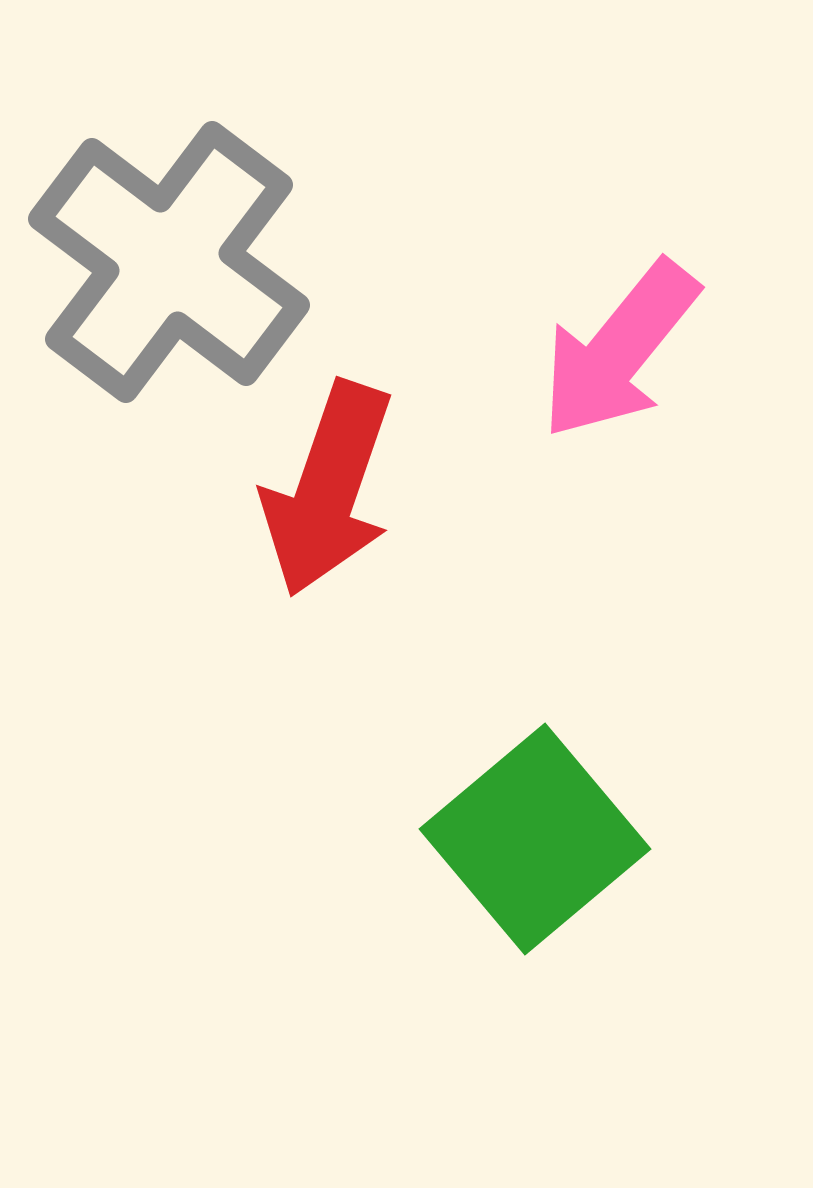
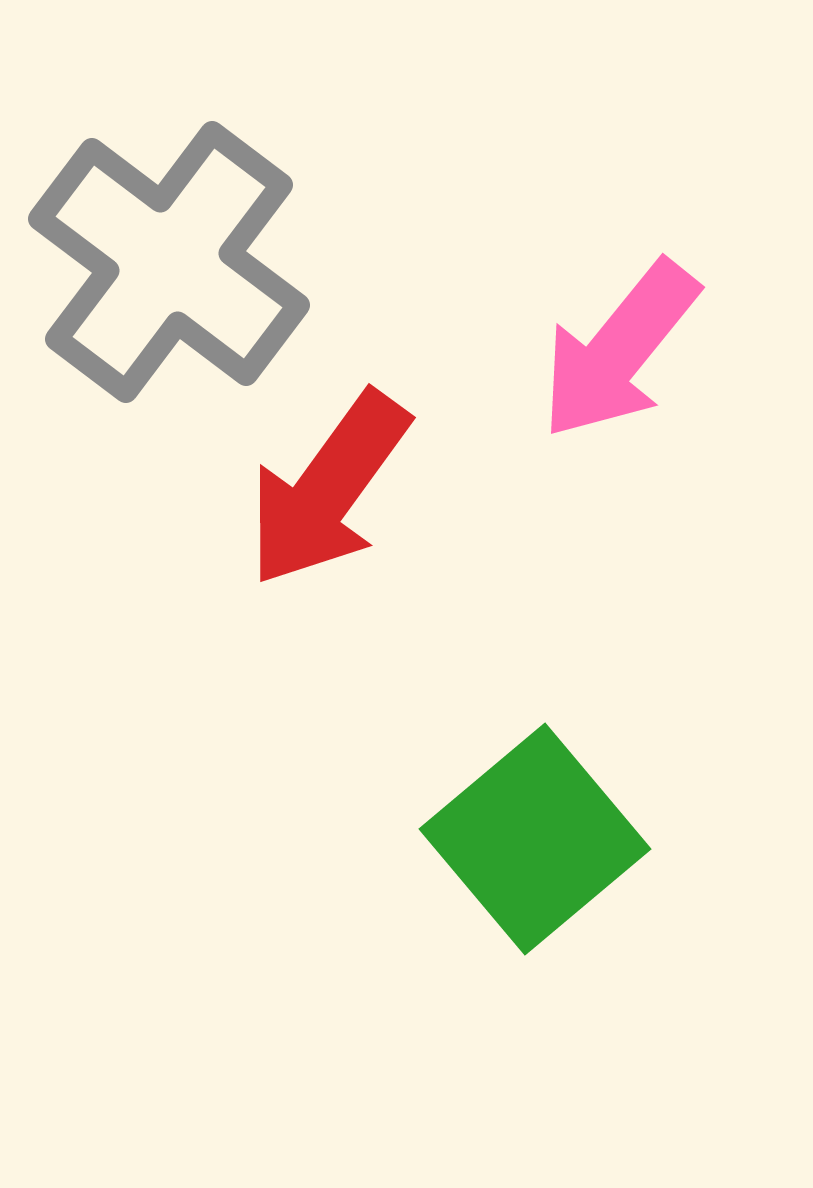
red arrow: rotated 17 degrees clockwise
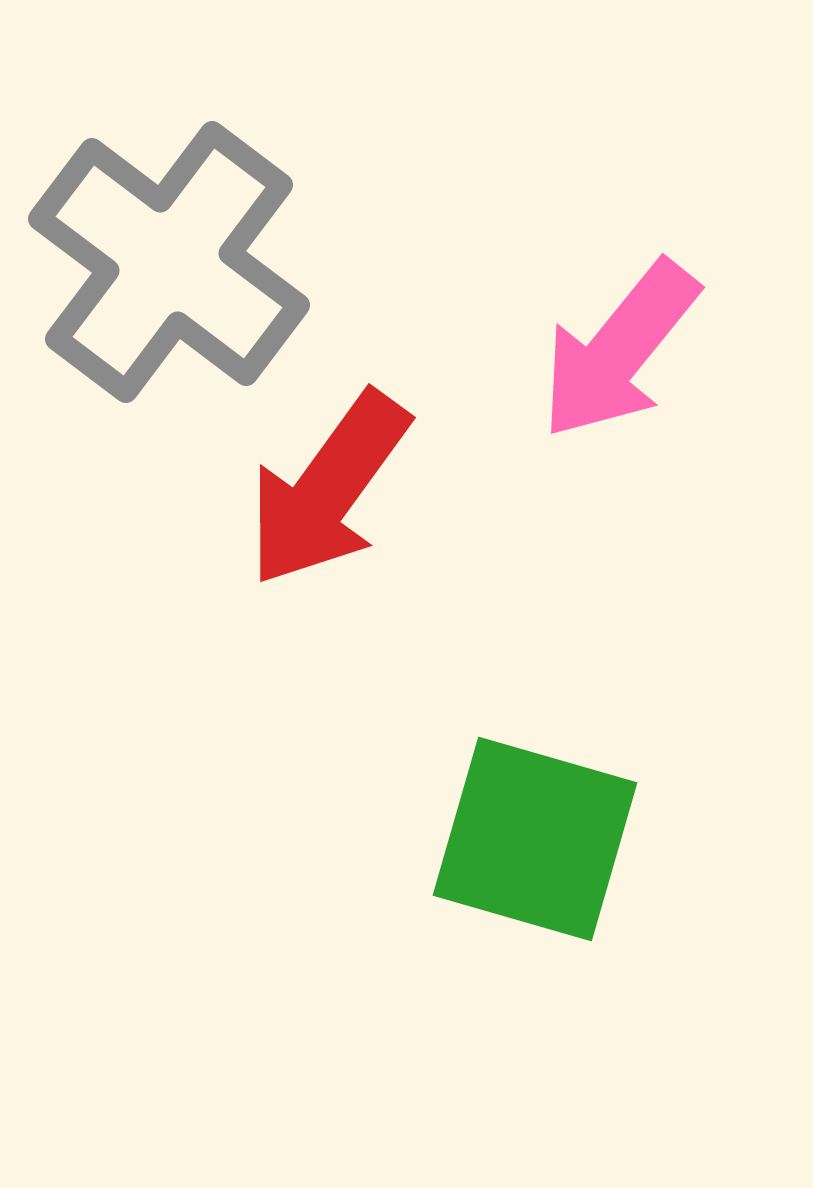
green square: rotated 34 degrees counterclockwise
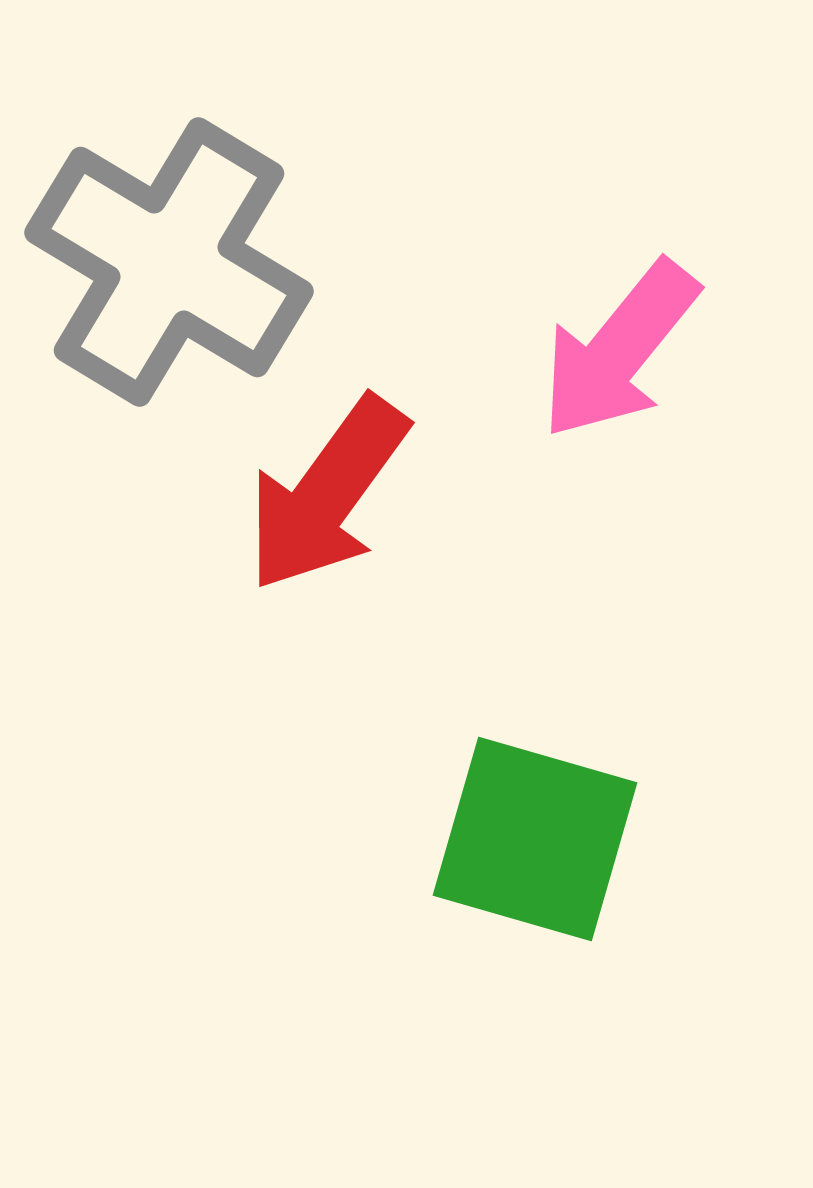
gray cross: rotated 6 degrees counterclockwise
red arrow: moved 1 px left, 5 px down
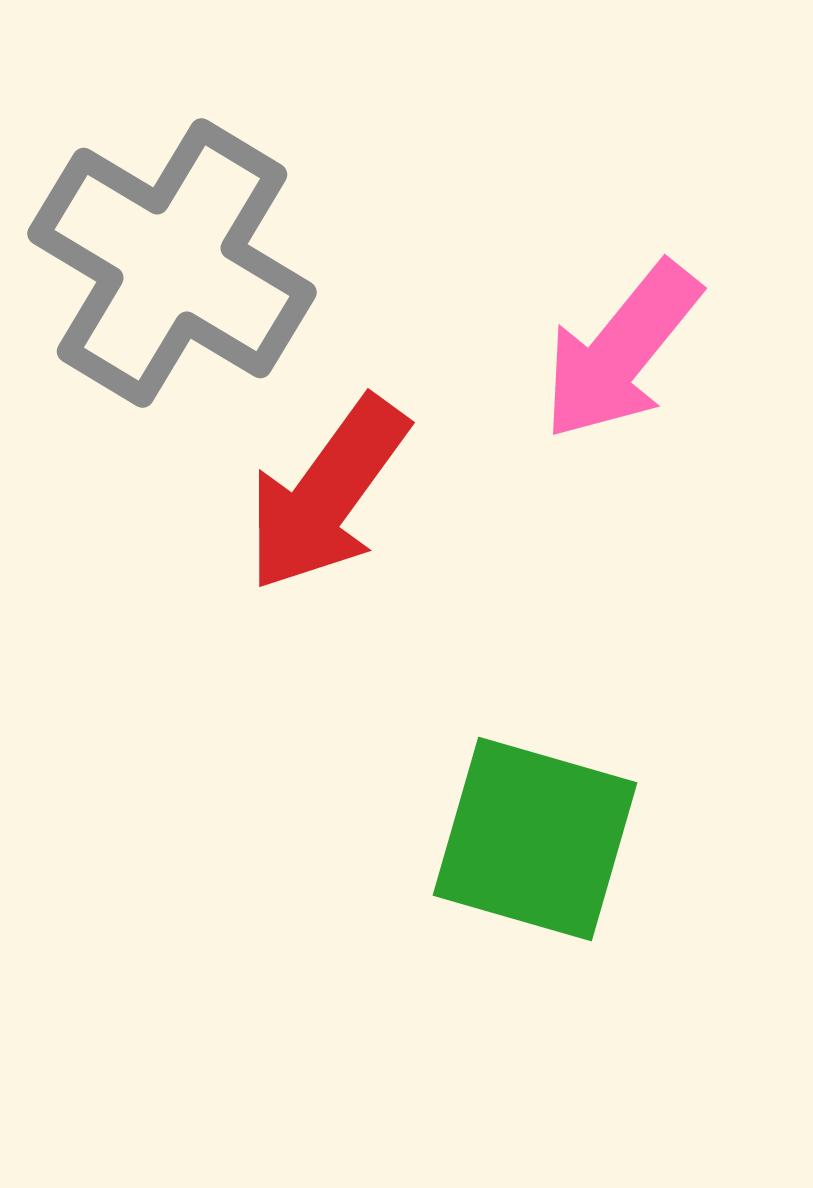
gray cross: moved 3 px right, 1 px down
pink arrow: moved 2 px right, 1 px down
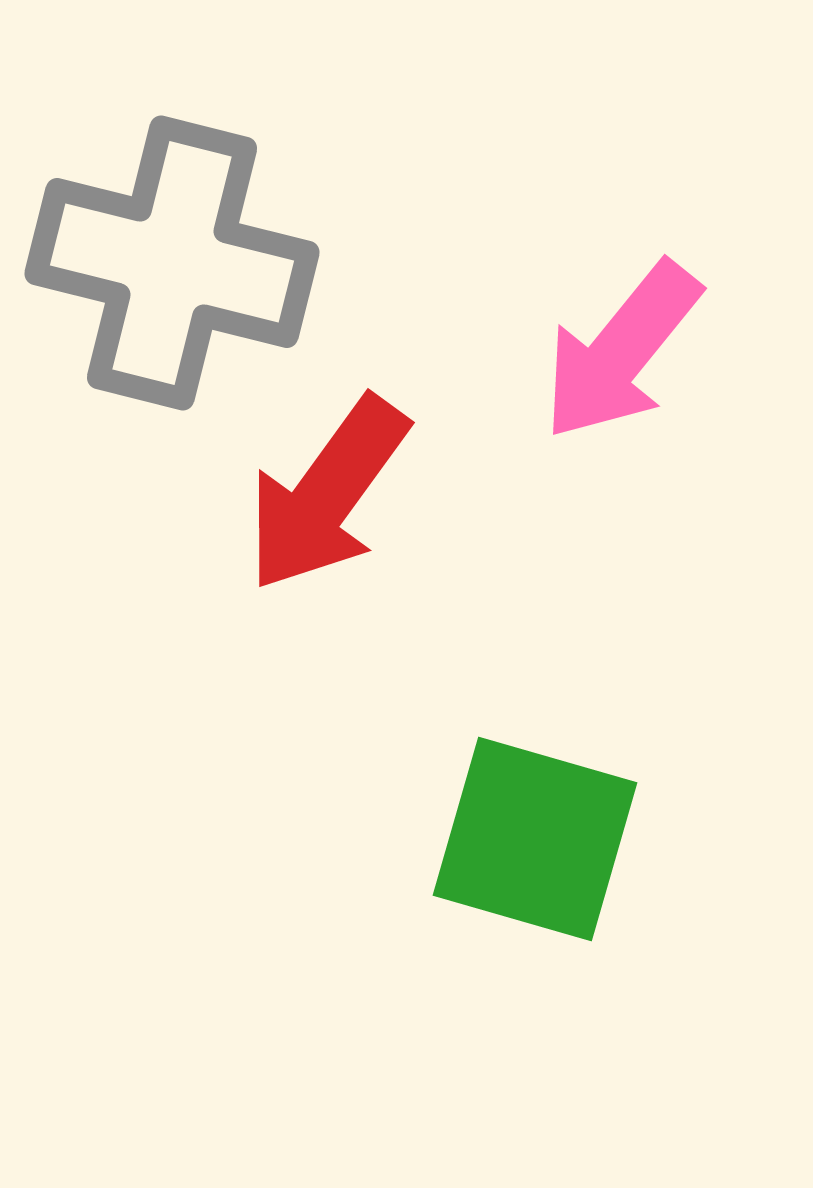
gray cross: rotated 17 degrees counterclockwise
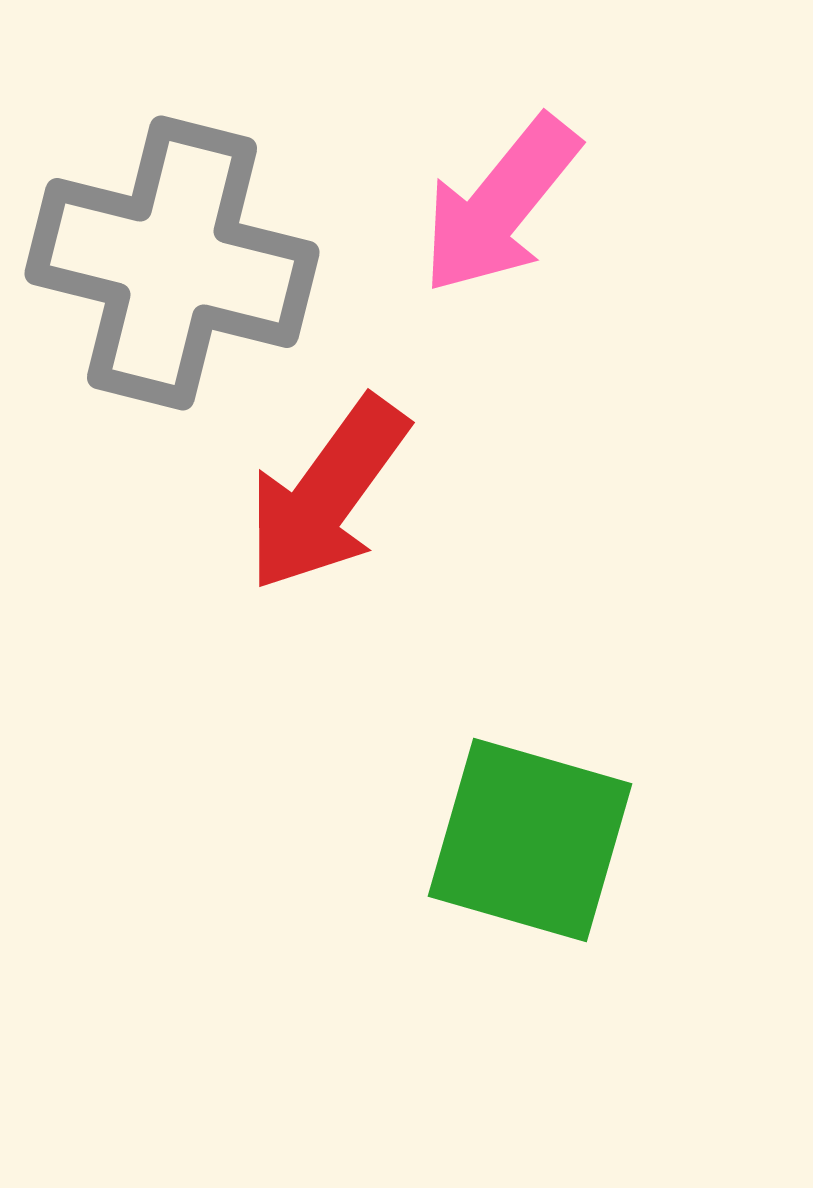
pink arrow: moved 121 px left, 146 px up
green square: moved 5 px left, 1 px down
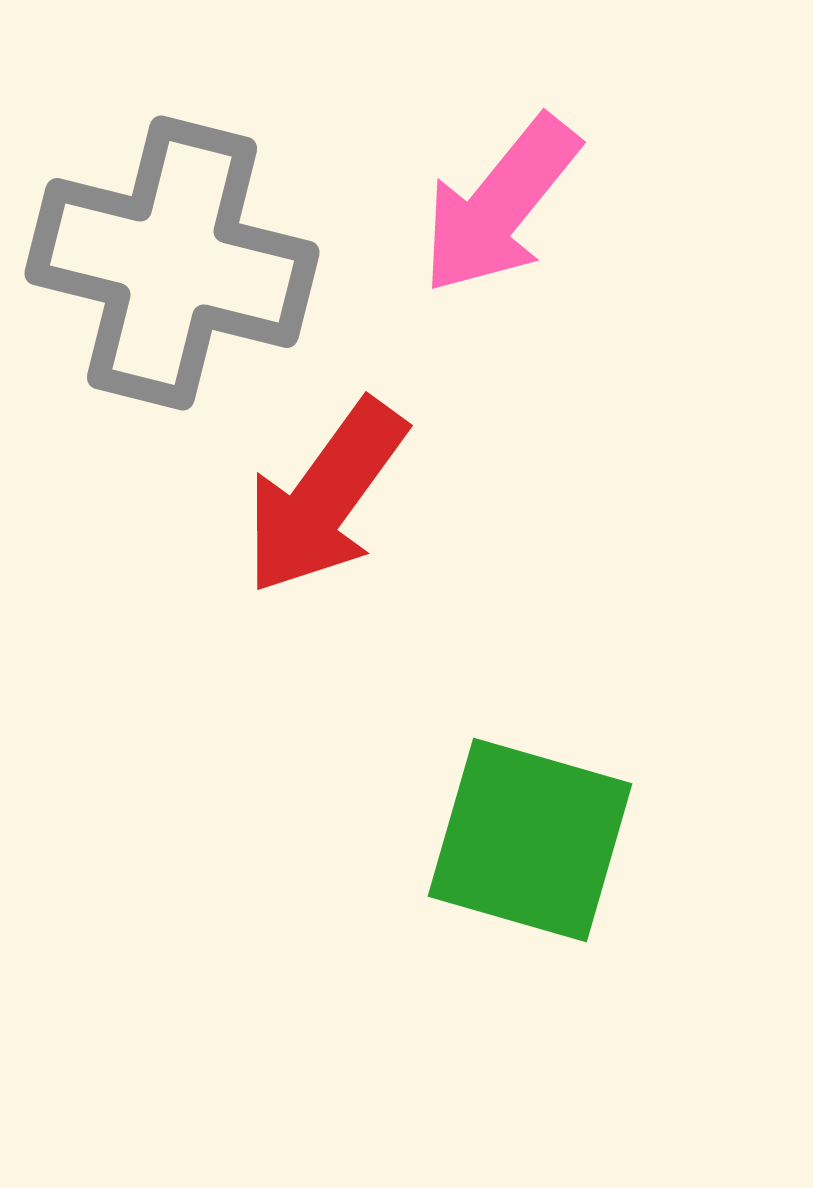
red arrow: moved 2 px left, 3 px down
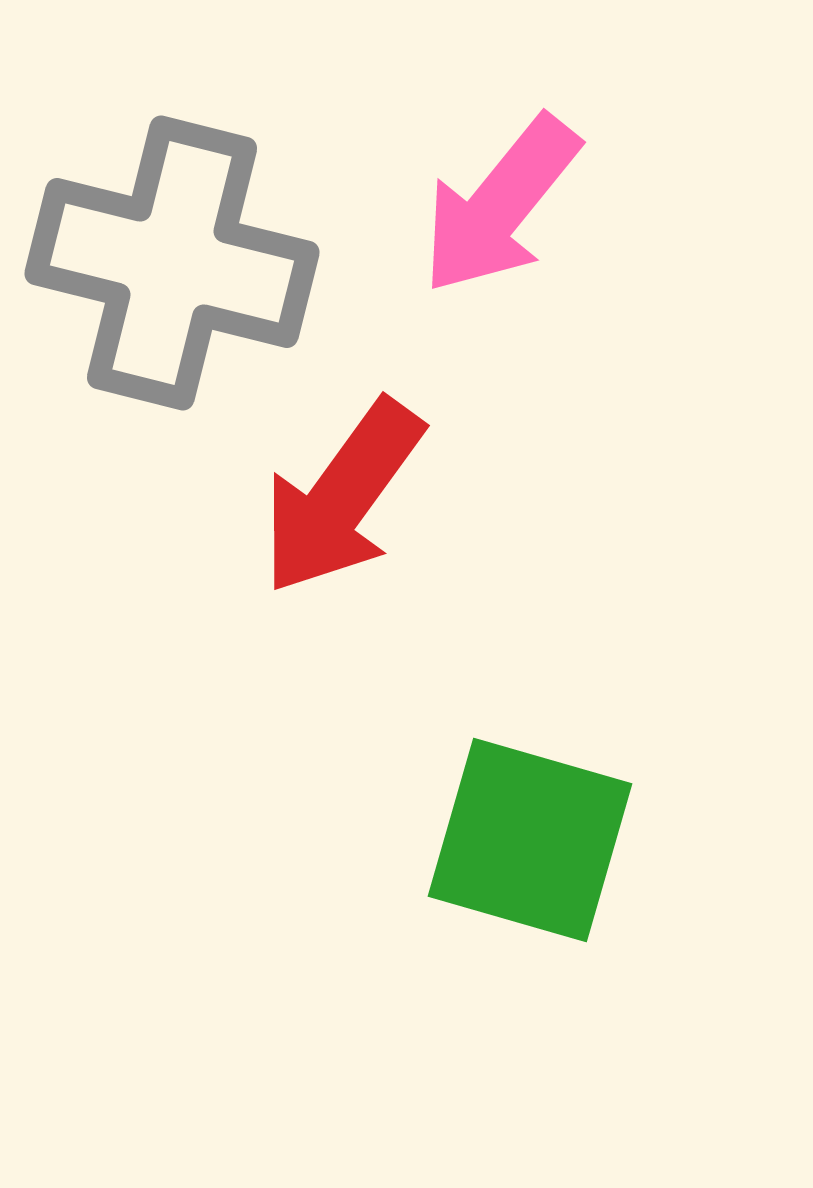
red arrow: moved 17 px right
